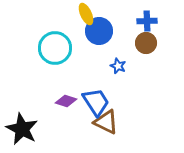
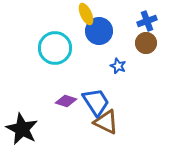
blue cross: rotated 18 degrees counterclockwise
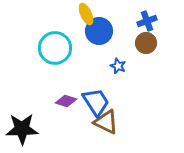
black star: rotated 28 degrees counterclockwise
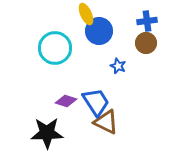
blue cross: rotated 12 degrees clockwise
black star: moved 25 px right, 4 px down
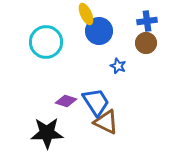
cyan circle: moved 9 px left, 6 px up
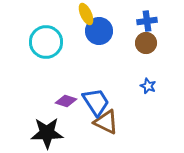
blue star: moved 30 px right, 20 px down
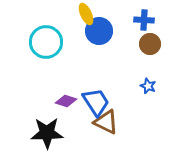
blue cross: moved 3 px left, 1 px up; rotated 12 degrees clockwise
brown circle: moved 4 px right, 1 px down
